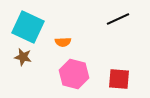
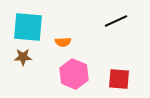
black line: moved 2 px left, 2 px down
cyan square: rotated 20 degrees counterclockwise
brown star: rotated 12 degrees counterclockwise
pink hexagon: rotated 8 degrees clockwise
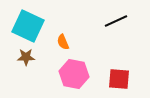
cyan square: moved 1 px up; rotated 20 degrees clockwise
orange semicircle: rotated 70 degrees clockwise
brown star: moved 3 px right
pink hexagon: rotated 12 degrees counterclockwise
